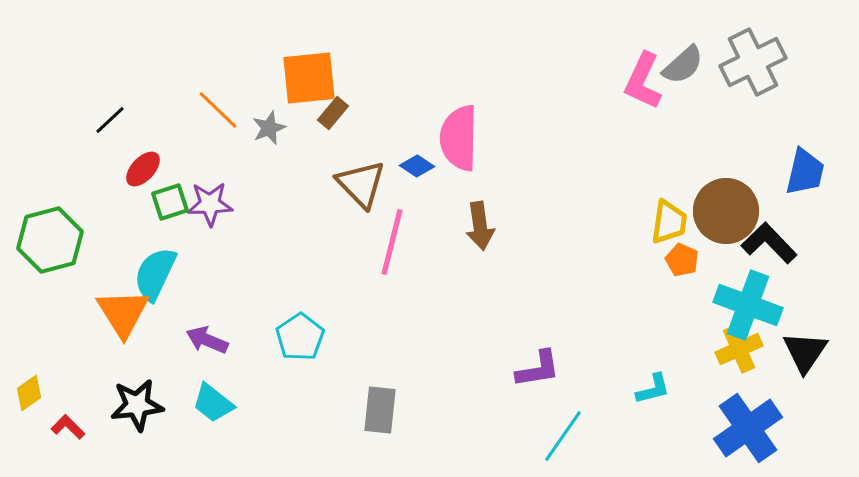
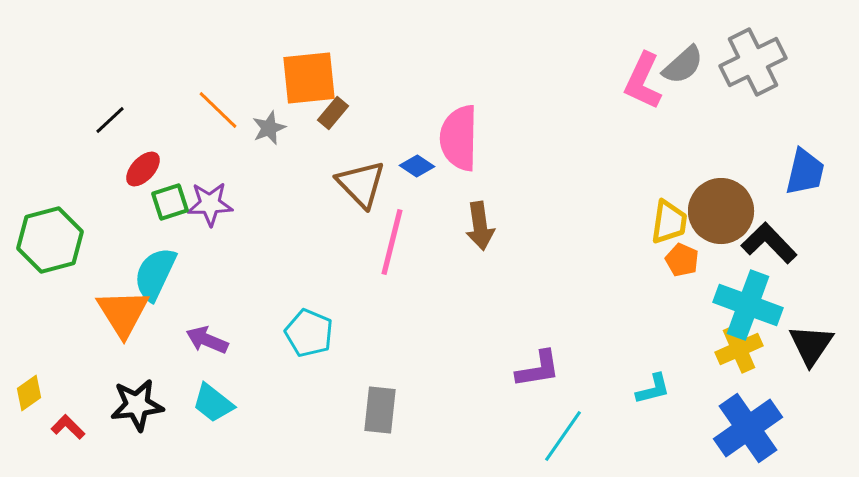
brown circle: moved 5 px left
cyan pentagon: moved 9 px right, 4 px up; rotated 15 degrees counterclockwise
black triangle: moved 6 px right, 7 px up
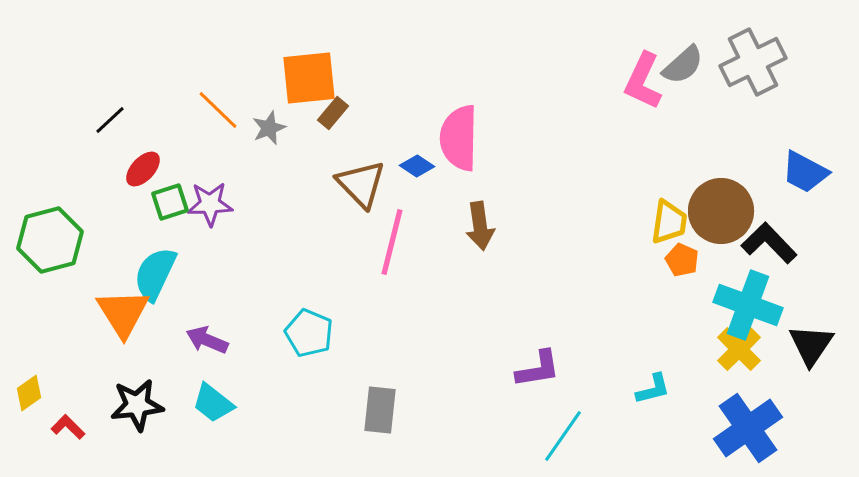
blue trapezoid: rotated 105 degrees clockwise
yellow cross: rotated 21 degrees counterclockwise
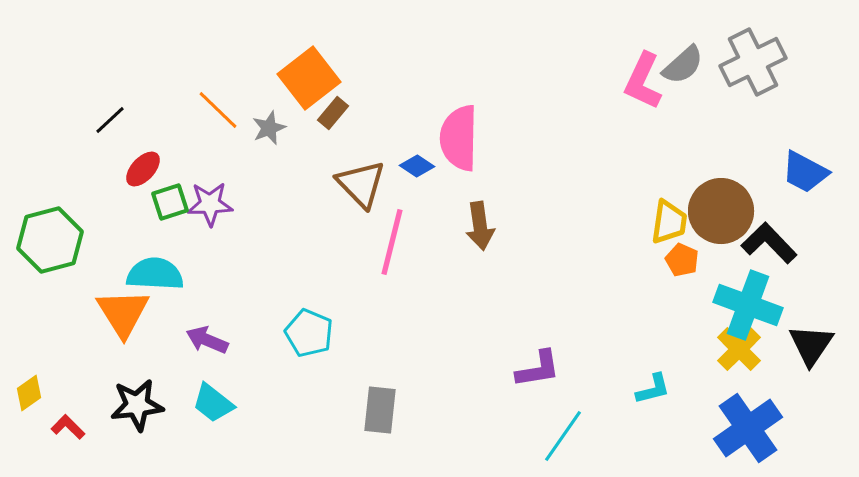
orange square: rotated 32 degrees counterclockwise
cyan semicircle: rotated 68 degrees clockwise
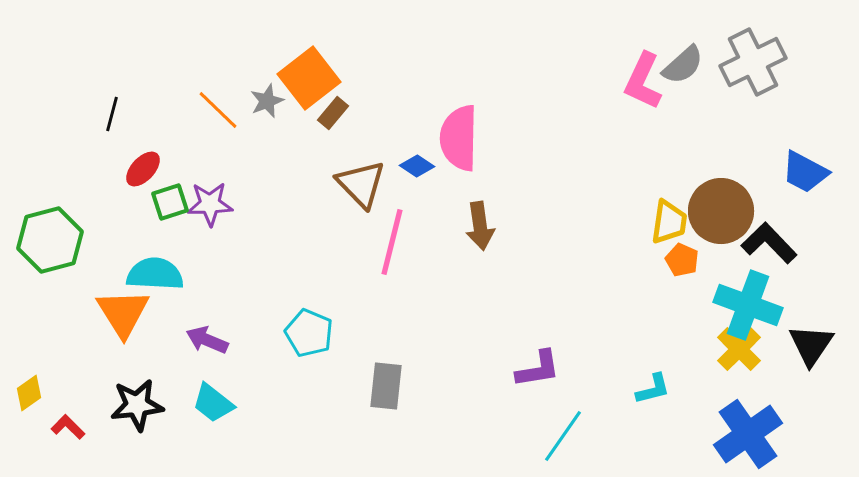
black line: moved 2 px right, 6 px up; rotated 32 degrees counterclockwise
gray star: moved 2 px left, 27 px up
gray rectangle: moved 6 px right, 24 px up
blue cross: moved 6 px down
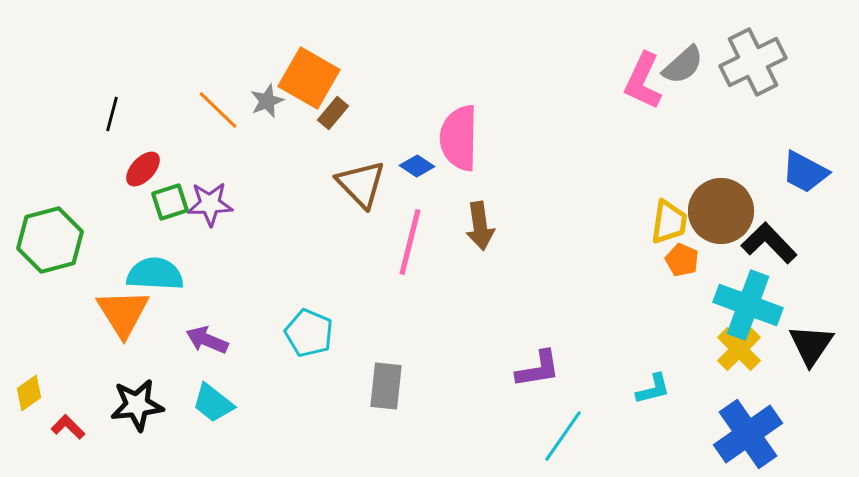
orange square: rotated 22 degrees counterclockwise
pink line: moved 18 px right
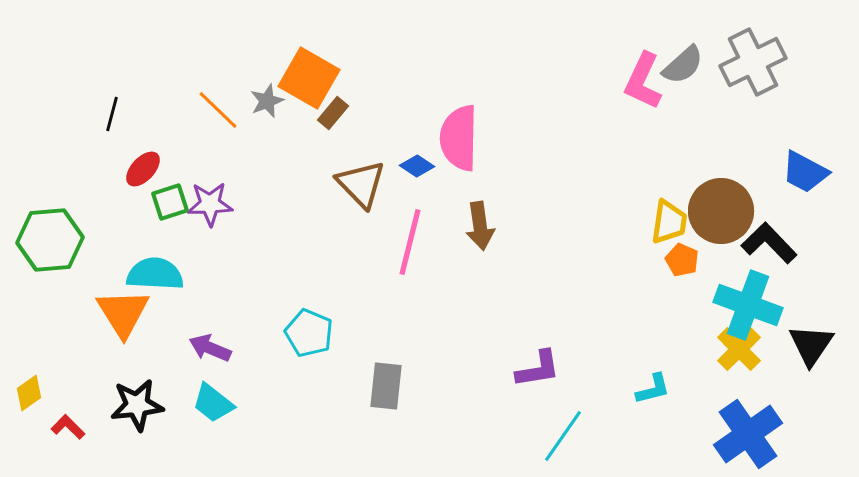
green hexagon: rotated 10 degrees clockwise
purple arrow: moved 3 px right, 8 px down
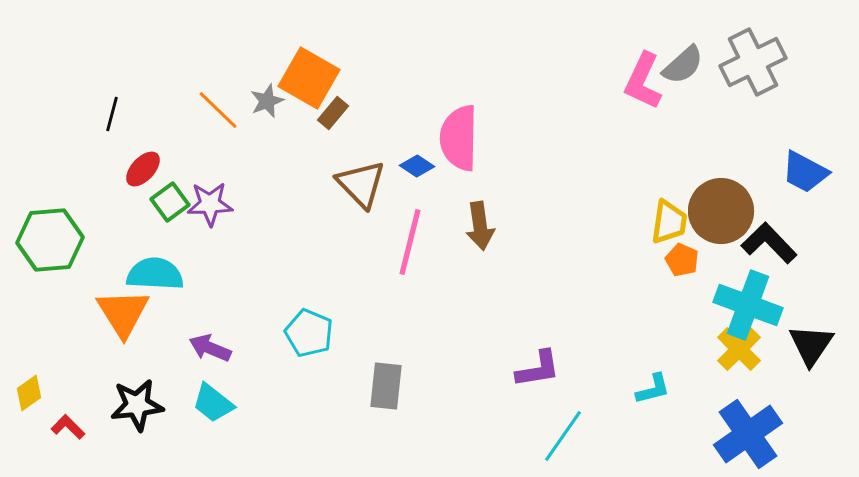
green square: rotated 18 degrees counterclockwise
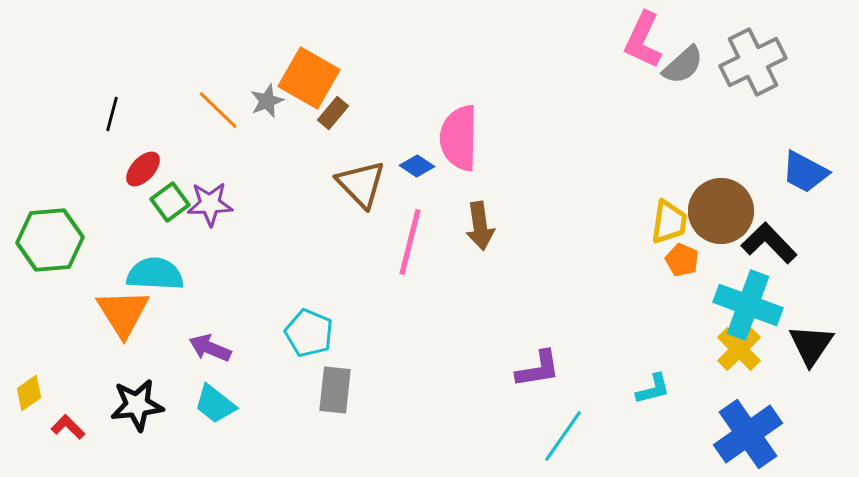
pink L-shape: moved 41 px up
gray rectangle: moved 51 px left, 4 px down
cyan trapezoid: moved 2 px right, 1 px down
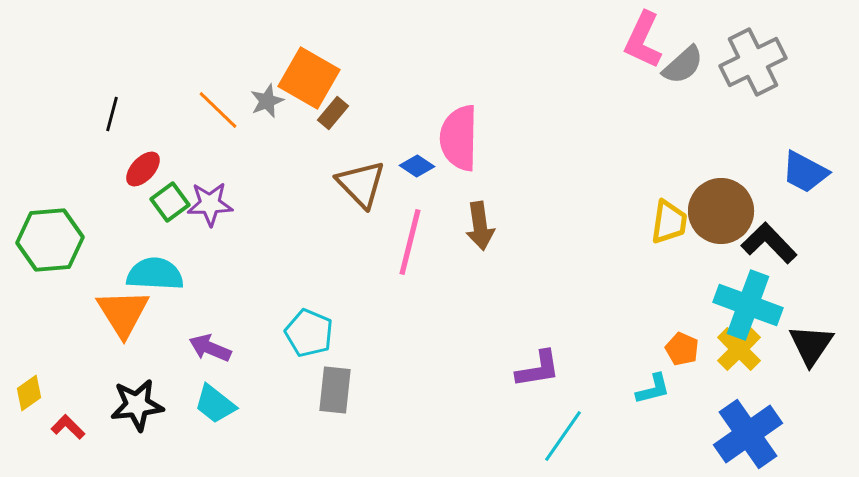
orange pentagon: moved 89 px down
